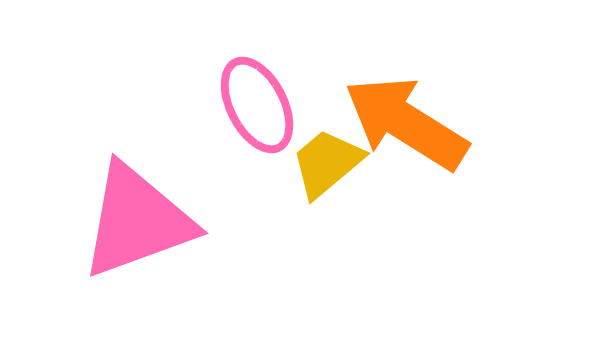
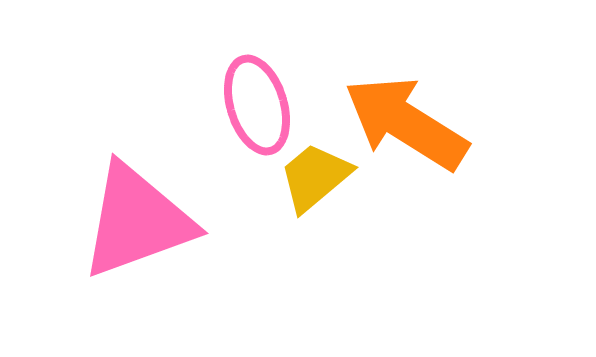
pink ellipse: rotated 10 degrees clockwise
yellow trapezoid: moved 12 px left, 14 px down
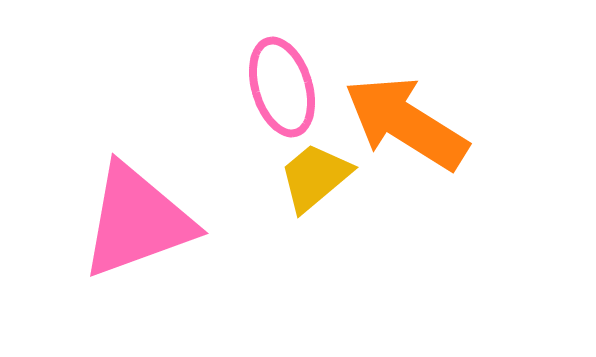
pink ellipse: moved 25 px right, 18 px up
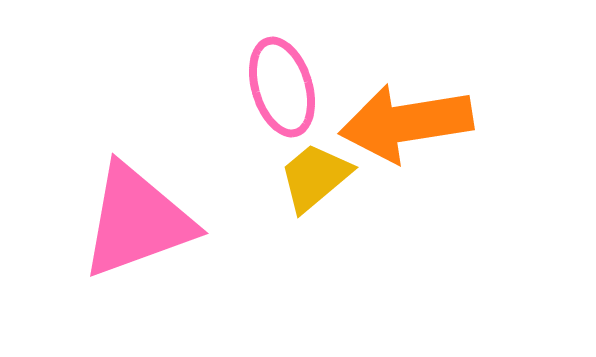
orange arrow: rotated 41 degrees counterclockwise
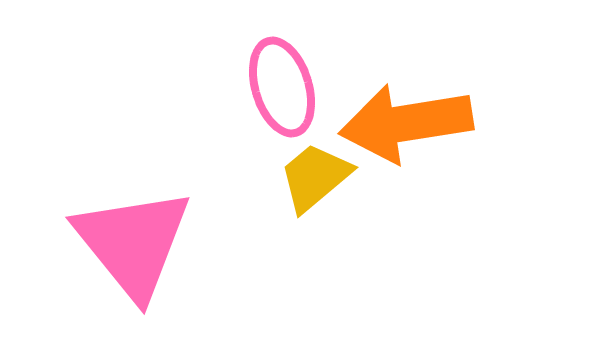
pink triangle: moved 4 px left, 22 px down; rotated 49 degrees counterclockwise
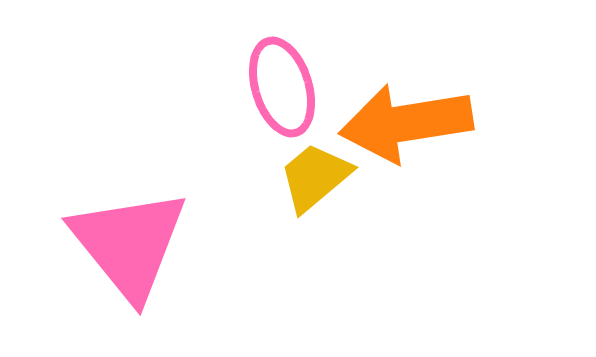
pink triangle: moved 4 px left, 1 px down
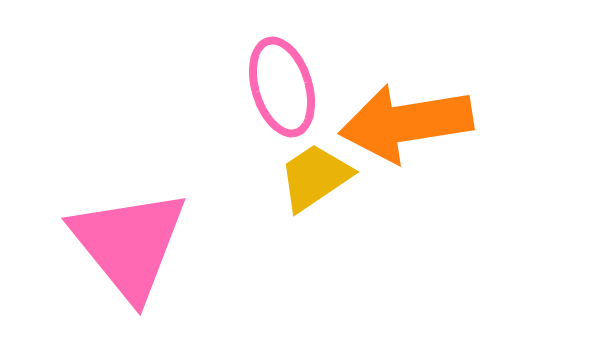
yellow trapezoid: rotated 6 degrees clockwise
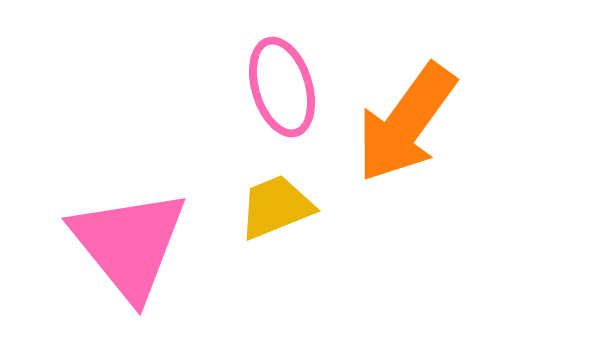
orange arrow: rotated 45 degrees counterclockwise
yellow trapezoid: moved 39 px left, 30 px down; rotated 12 degrees clockwise
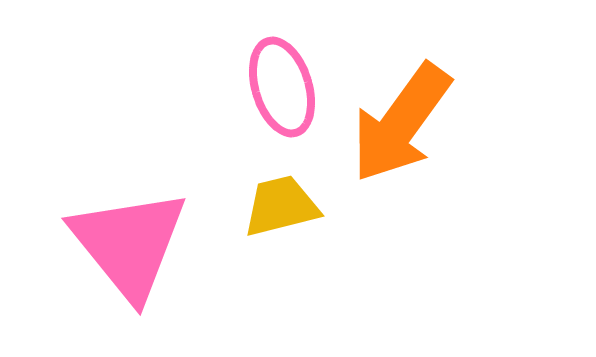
orange arrow: moved 5 px left
yellow trapezoid: moved 5 px right, 1 px up; rotated 8 degrees clockwise
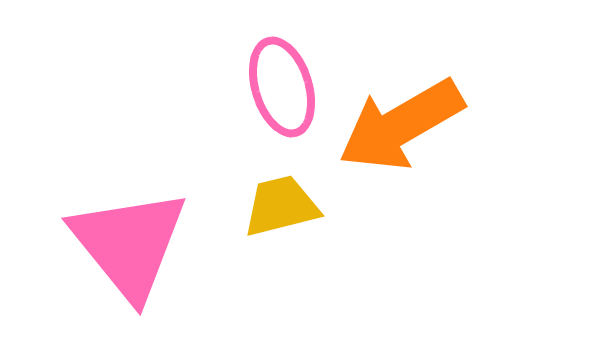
orange arrow: moved 2 px down; rotated 24 degrees clockwise
